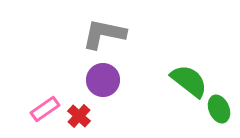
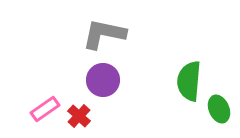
green semicircle: rotated 123 degrees counterclockwise
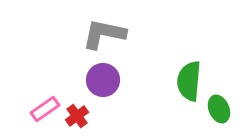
red cross: moved 2 px left; rotated 10 degrees clockwise
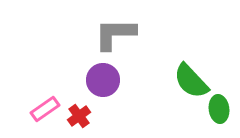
gray L-shape: moved 11 px right; rotated 12 degrees counterclockwise
green semicircle: moved 2 px right; rotated 48 degrees counterclockwise
green ellipse: rotated 16 degrees clockwise
red cross: moved 2 px right
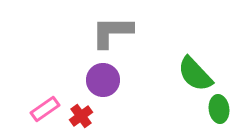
gray L-shape: moved 3 px left, 2 px up
green semicircle: moved 4 px right, 7 px up
red cross: moved 2 px right
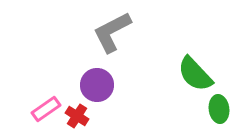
gray L-shape: rotated 27 degrees counterclockwise
purple circle: moved 6 px left, 5 px down
pink rectangle: moved 1 px right
red cross: moved 4 px left; rotated 20 degrees counterclockwise
